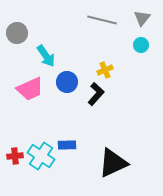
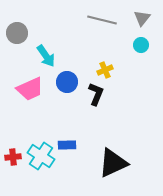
black L-shape: rotated 20 degrees counterclockwise
red cross: moved 2 px left, 1 px down
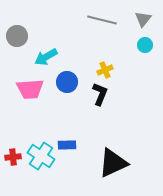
gray triangle: moved 1 px right, 1 px down
gray circle: moved 3 px down
cyan circle: moved 4 px right
cyan arrow: moved 1 px down; rotated 95 degrees clockwise
pink trapezoid: rotated 20 degrees clockwise
black L-shape: moved 4 px right
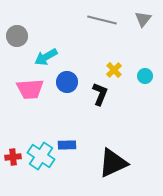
cyan circle: moved 31 px down
yellow cross: moved 9 px right; rotated 21 degrees counterclockwise
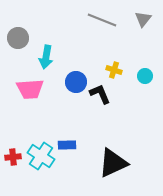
gray line: rotated 8 degrees clockwise
gray circle: moved 1 px right, 2 px down
cyan arrow: rotated 50 degrees counterclockwise
yellow cross: rotated 28 degrees counterclockwise
blue circle: moved 9 px right
black L-shape: rotated 45 degrees counterclockwise
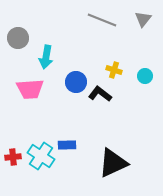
black L-shape: rotated 30 degrees counterclockwise
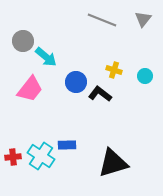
gray circle: moved 5 px right, 3 px down
cyan arrow: rotated 60 degrees counterclockwise
pink trapezoid: rotated 48 degrees counterclockwise
black triangle: rotated 8 degrees clockwise
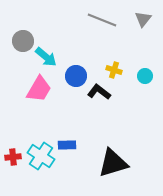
blue circle: moved 6 px up
pink trapezoid: moved 9 px right; rotated 8 degrees counterclockwise
black L-shape: moved 1 px left, 2 px up
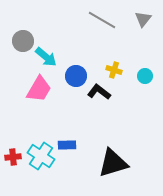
gray line: rotated 8 degrees clockwise
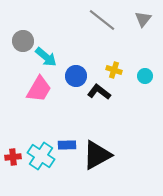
gray line: rotated 8 degrees clockwise
black triangle: moved 16 px left, 8 px up; rotated 12 degrees counterclockwise
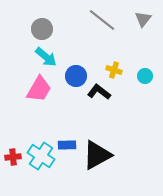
gray circle: moved 19 px right, 12 px up
